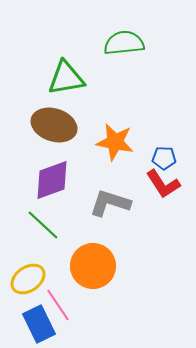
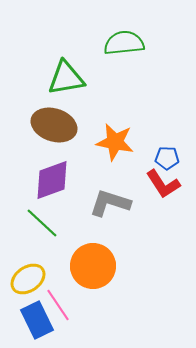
blue pentagon: moved 3 px right
green line: moved 1 px left, 2 px up
blue rectangle: moved 2 px left, 4 px up
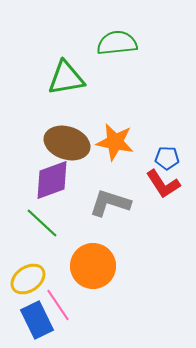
green semicircle: moved 7 px left
brown ellipse: moved 13 px right, 18 px down
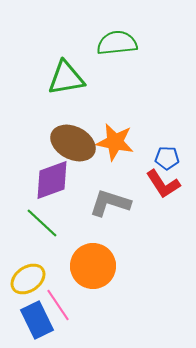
brown ellipse: moved 6 px right; rotated 9 degrees clockwise
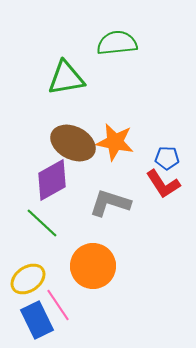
purple diamond: rotated 9 degrees counterclockwise
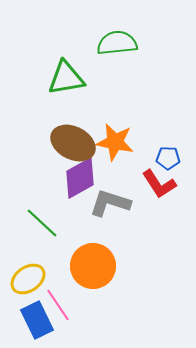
blue pentagon: moved 1 px right
purple diamond: moved 28 px right, 2 px up
red L-shape: moved 4 px left
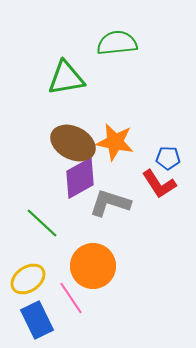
pink line: moved 13 px right, 7 px up
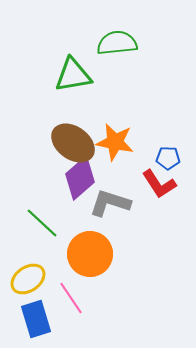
green triangle: moved 7 px right, 3 px up
brown ellipse: rotated 9 degrees clockwise
purple diamond: rotated 12 degrees counterclockwise
orange circle: moved 3 px left, 12 px up
blue rectangle: moved 1 px left, 1 px up; rotated 9 degrees clockwise
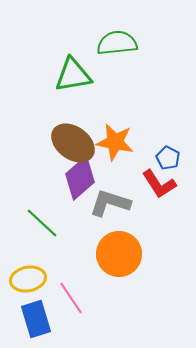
blue pentagon: rotated 25 degrees clockwise
orange circle: moved 29 px right
yellow ellipse: rotated 24 degrees clockwise
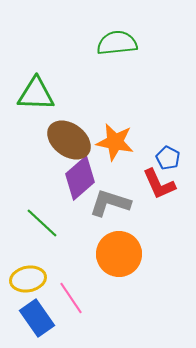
green triangle: moved 37 px left, 19 px down; rotated 12 degrees clockwise
brown ellipse: moved 4 px left, 3 px up
red L-shape: rotated 9 degrees clockwise
blue rectangle: moved 1 px right, 1 px up; rotated 18 degrees counterclockwise
